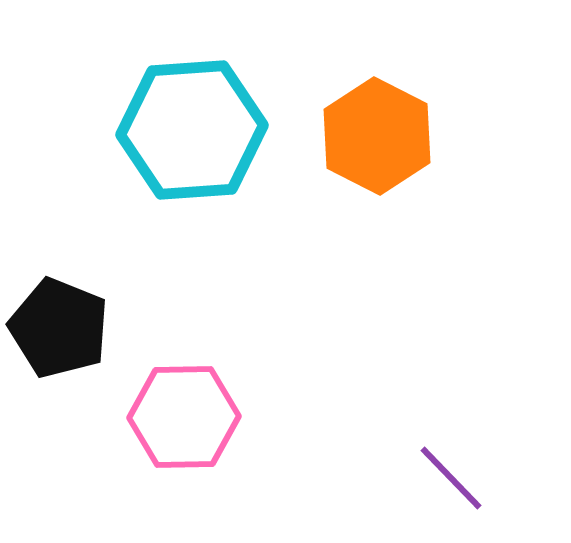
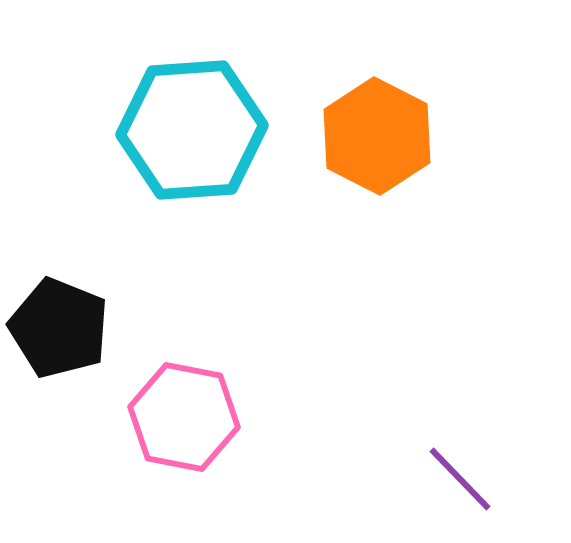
pink hexagon: rotated 12 degrees clockwise
purple line: moved 9 px right, 1 px down
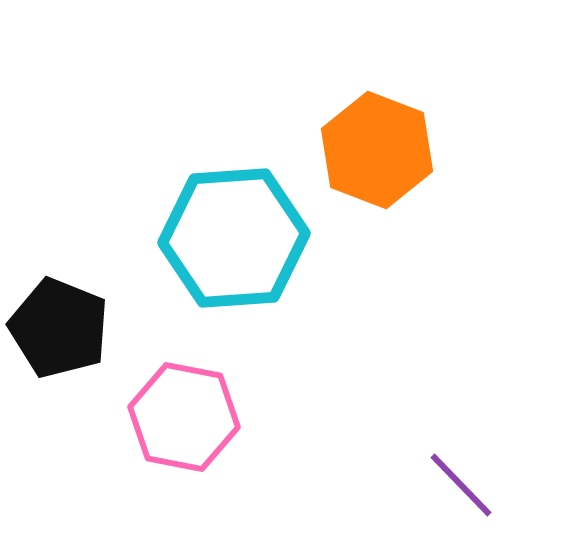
cyan hexagon: moved 42 px right, 108 px down
orange hexagon: moved 14 px down; rotated 6 degrees counterclockwise
purple line: moved 1 px right, 6 px down
